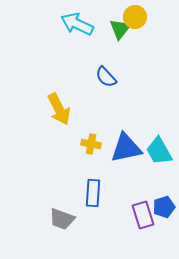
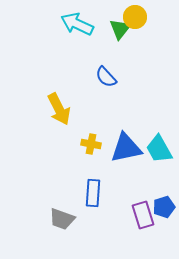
cyan trapezoid: moved 2 px up
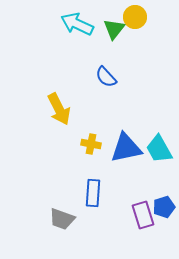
green triangle: moved 6 px left
